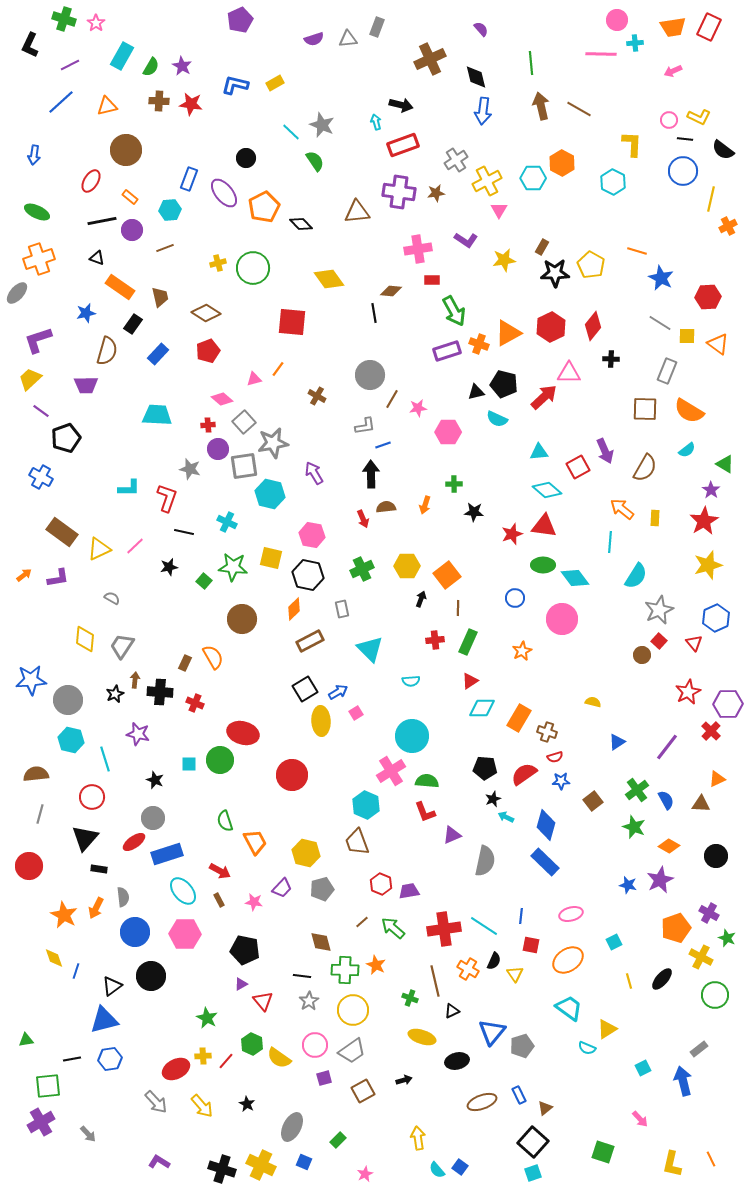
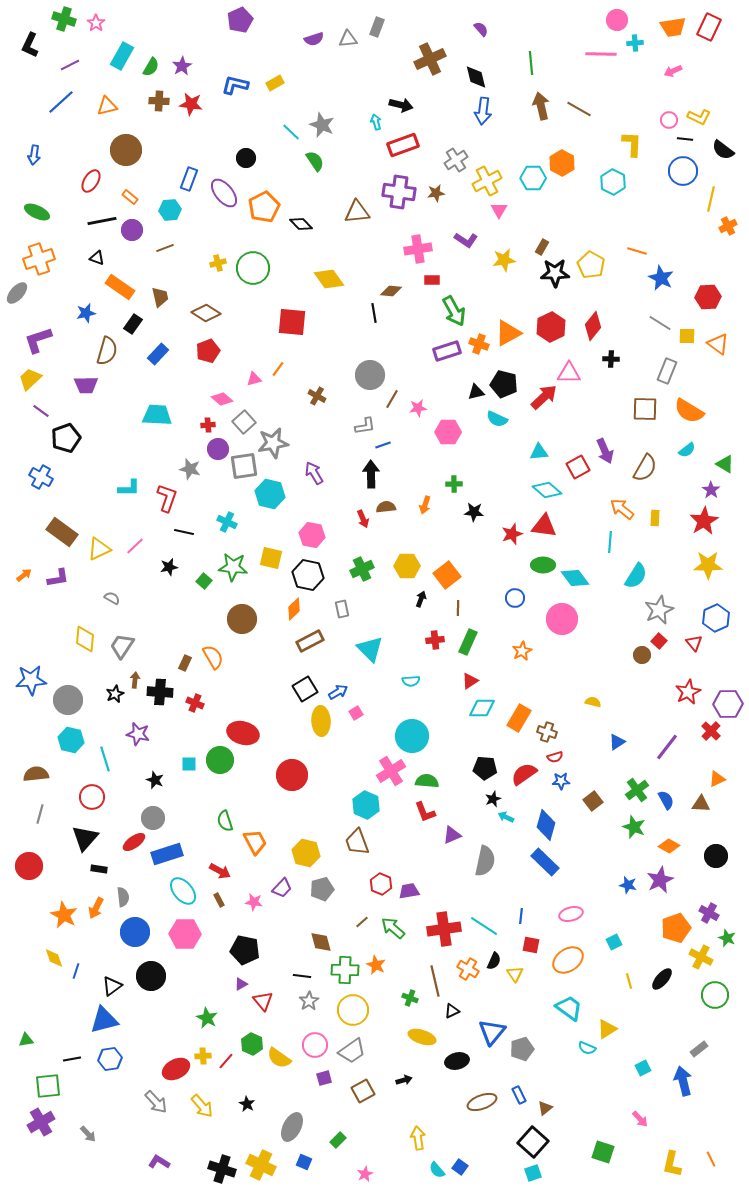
purple star at (182, 66): rotated 12 degrees clockwise
yellow star at (708, 565): rotated 16 degrees clockwise
gray pentagon at (522, 1046): moved 3 px down
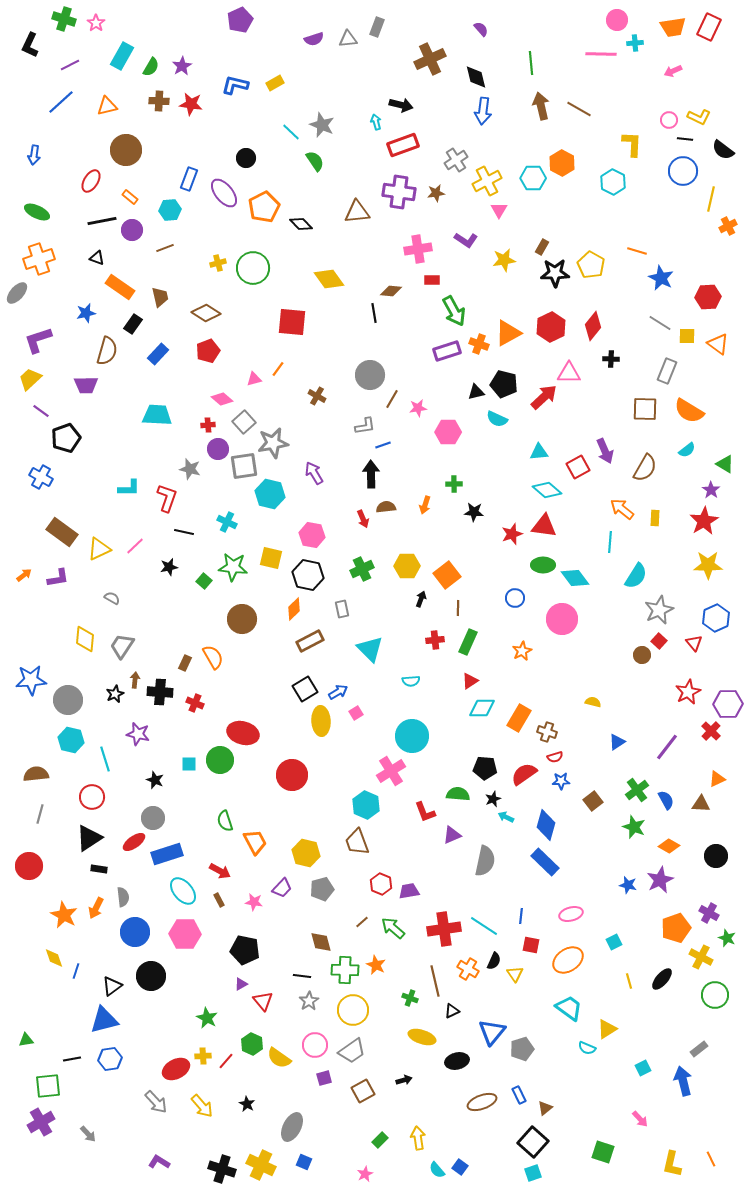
green semicircle at (427, 781): moved 31 px right, 13 px down
black triangle at (85, 838): moved 4 px right; rotated 16 degrees clockwise
green rectangle at (338, 1140): moved 42 px right
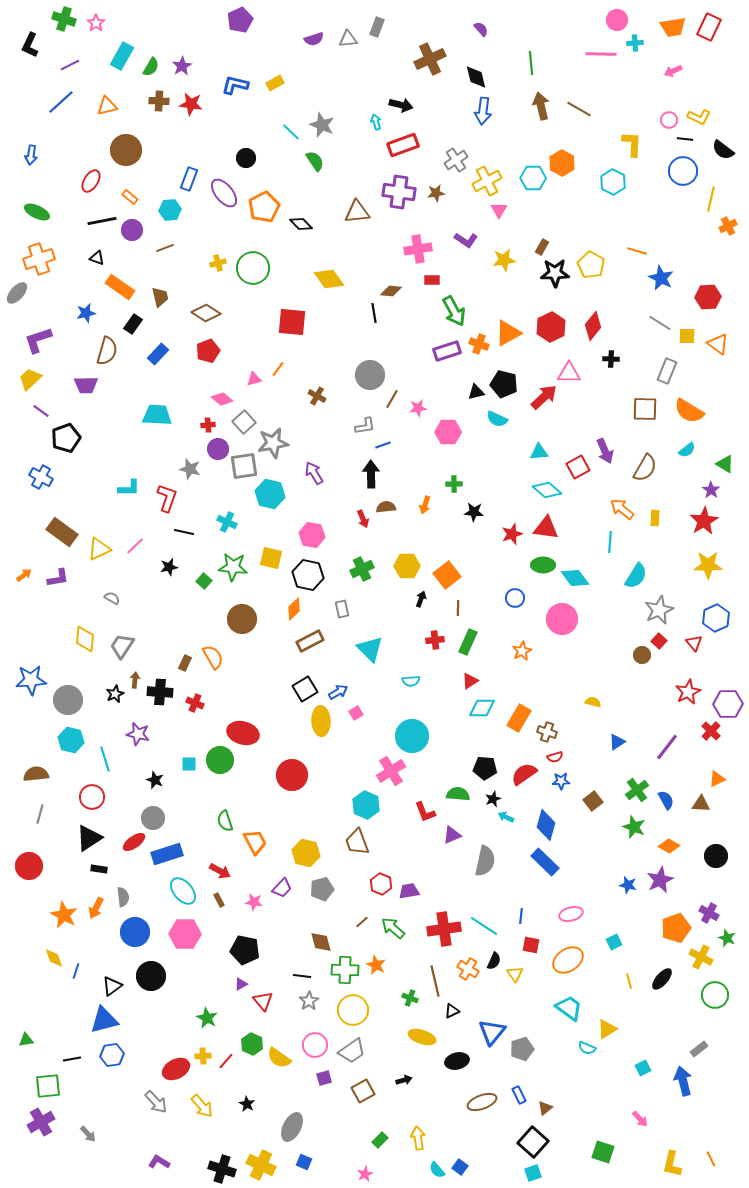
blue arrow at (34, 155): moved 3 px left
red triangle at (544, 526): moved 2 px right, 2 px down
blue hexagon at (110, 1059): moved 2 px right, 4 px up
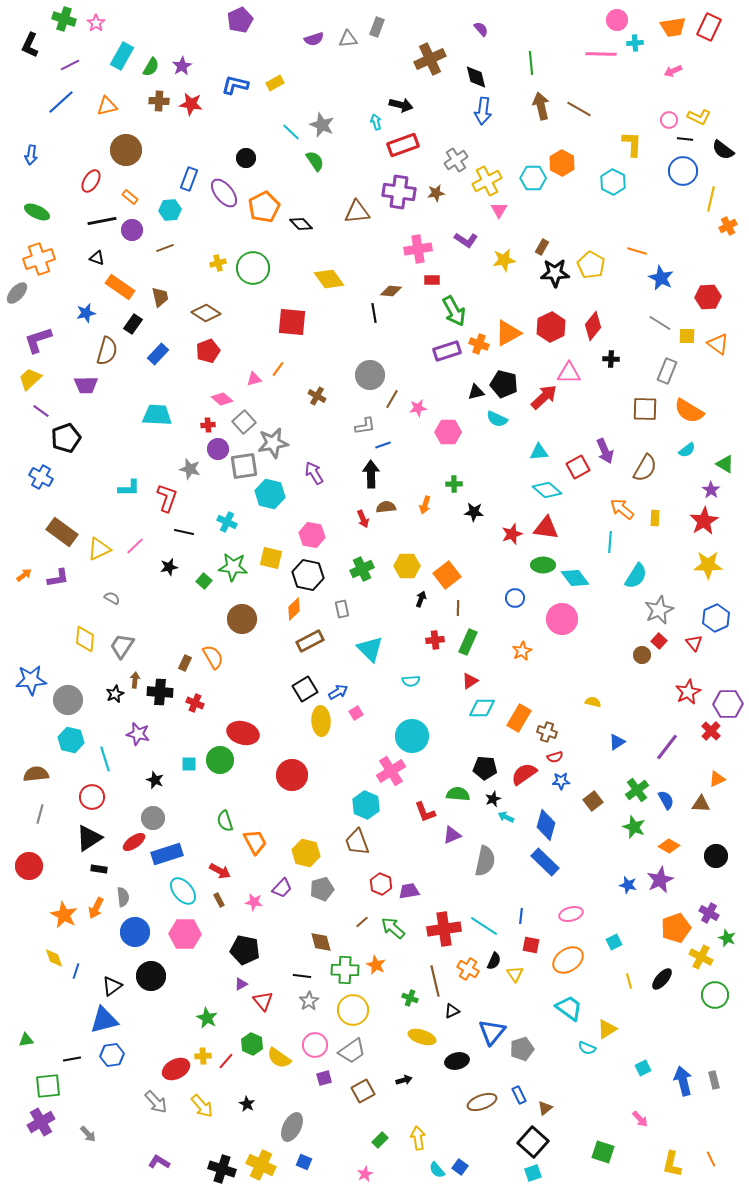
gray rectangle at (699, 1049): moved 15 px right, 31 px down; rotated 66 degrees counterclockwise
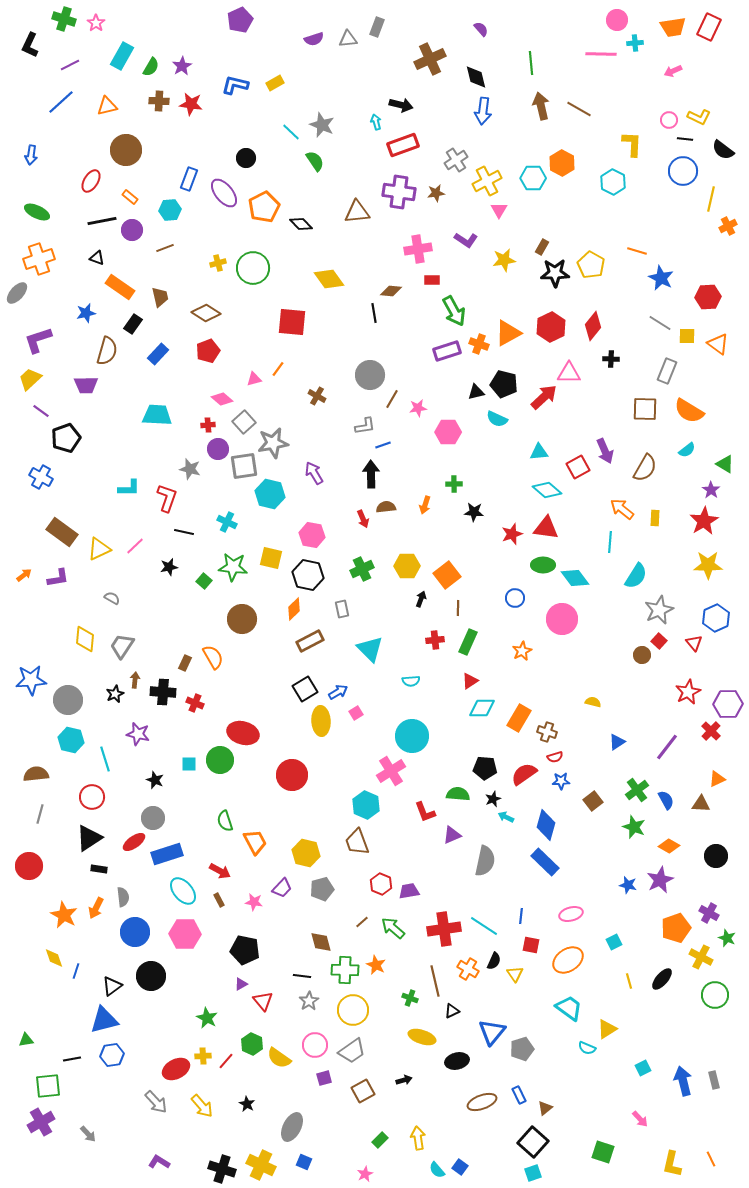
black cross at (160, 692): moved 3 px right
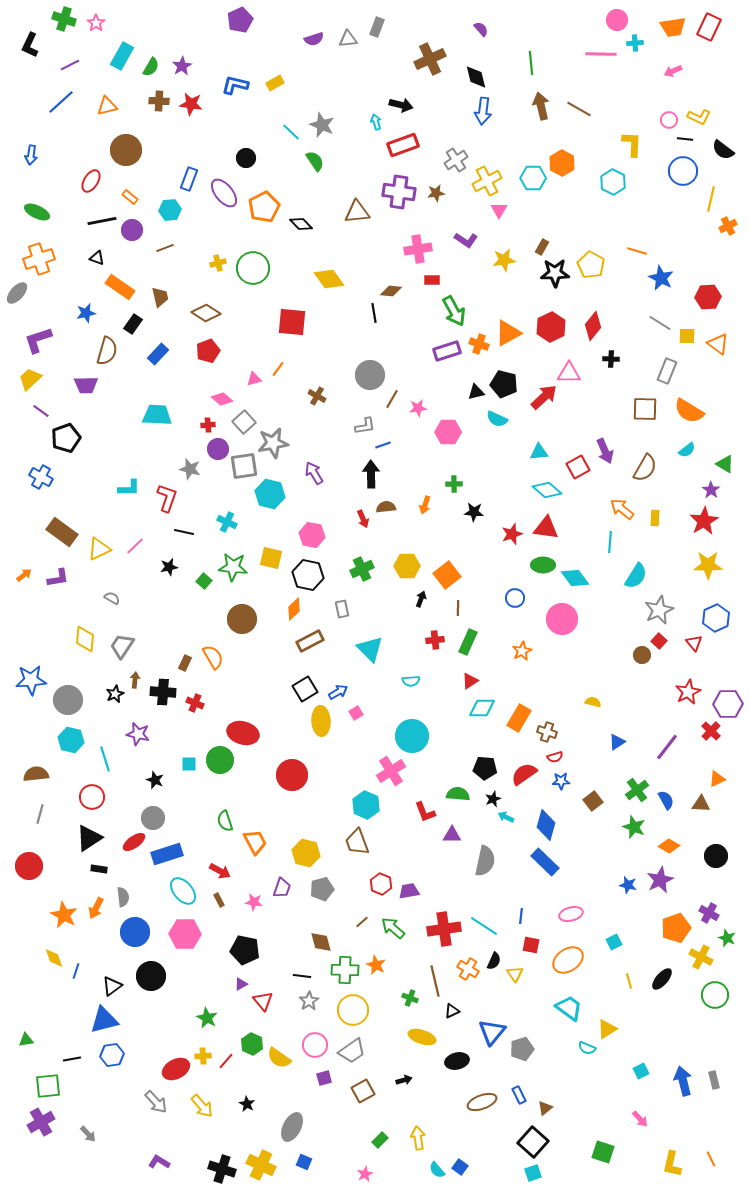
purple triangle at (452, 835): rotated 24 degrees clockwise
purple trapezoid at (282, 888): rotated 25 degrees counterclockwise
cyan square at (643, 1068): moved 2 px left, 3 px down
